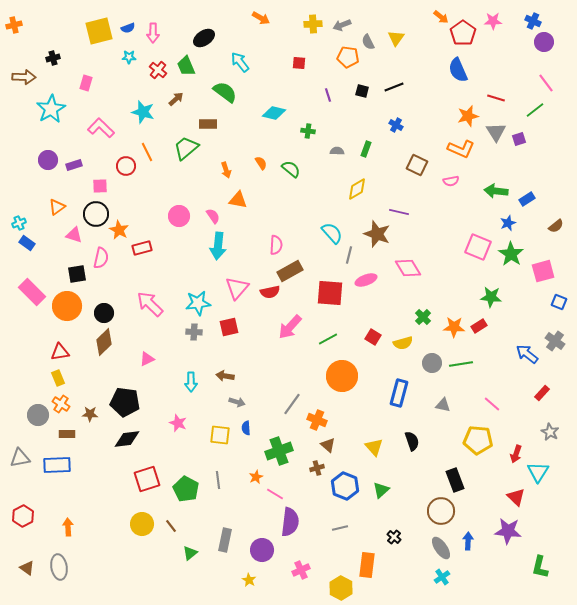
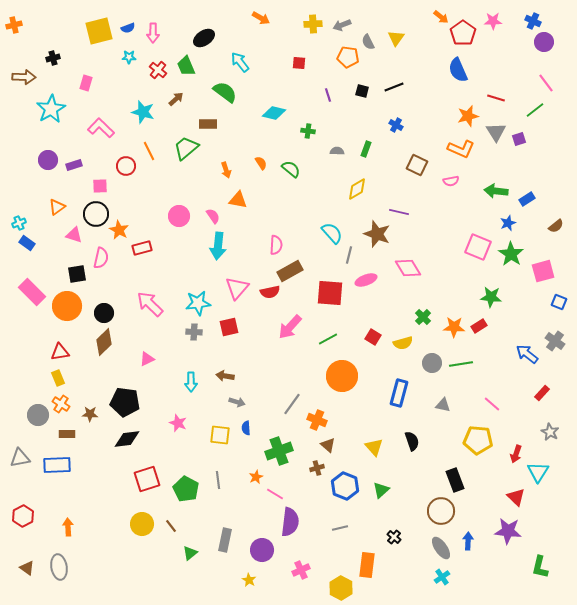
orange line at (147, 152): moved 2 px right, 1 px up
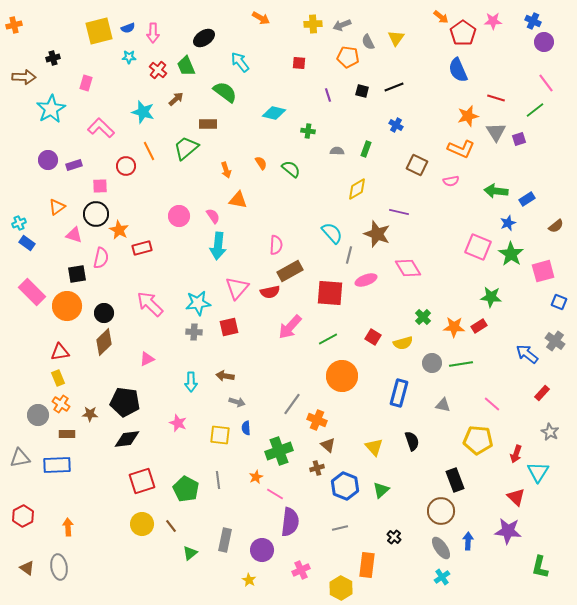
red square at (147, 479): moved 5 px left, 2 px down
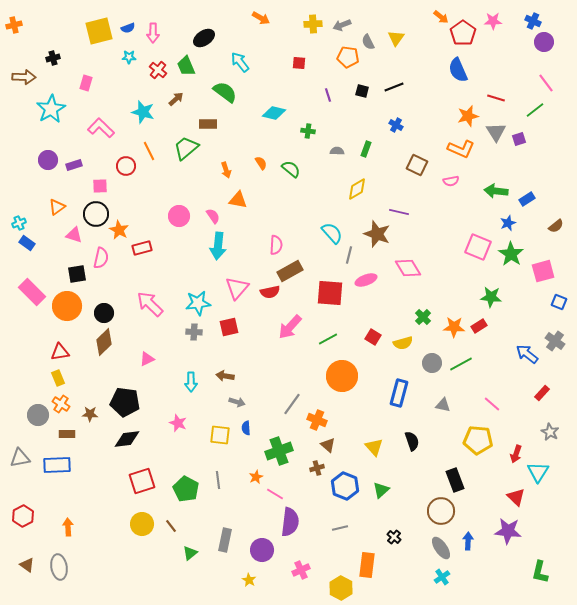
green line at (461, 364): rotated 20 degrees counterclockwise
green L-shape at (540, 567): moved 5 px down
brown triangle at (27, 568): moved 3 px up
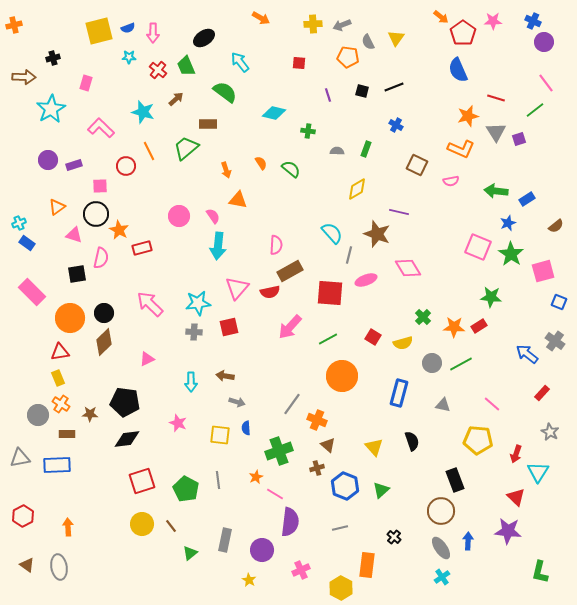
orange circle at (67, 306): moved 3 px right, 12 px down
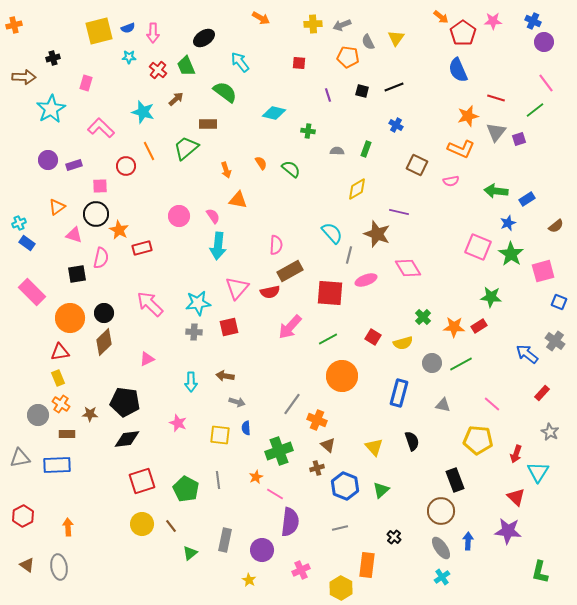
gray triangle at (496, 132): rotated 10 degrees clockwise
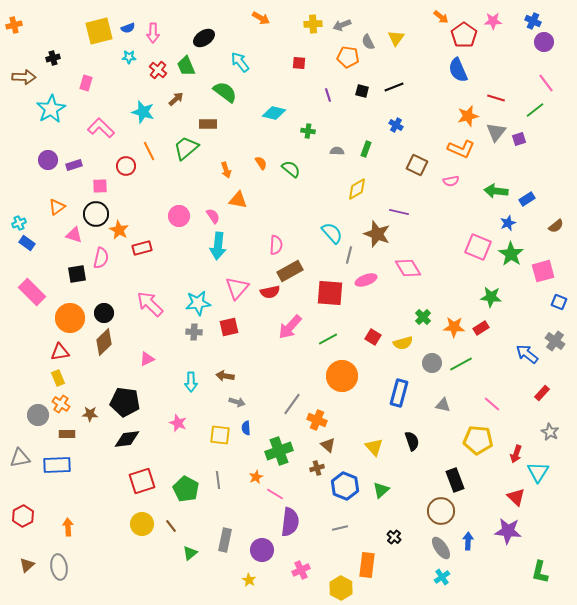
red pentagon at (463, 33): moved 1 px right, 2 px down
red rectangle at (479, 326): moved 2 px right, 2 px down
brown triangle at (27, 565): rotated 42 degrees clockwise
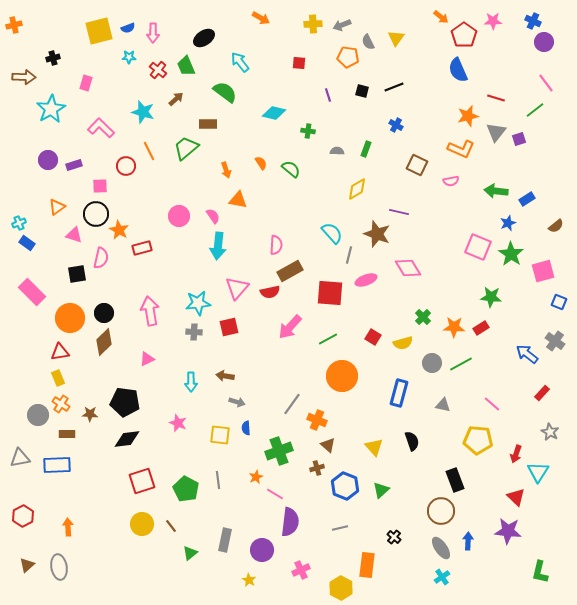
pink arrow at (150, 304): moved 7 px down; rotated 36 degrees clockwise
